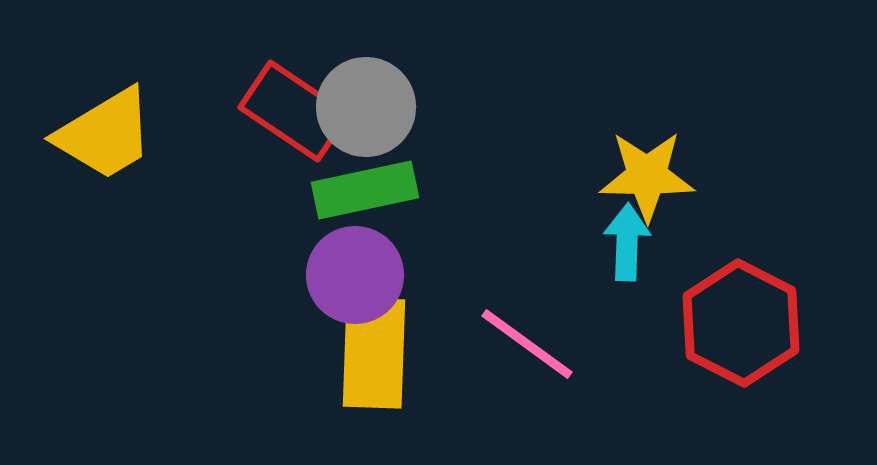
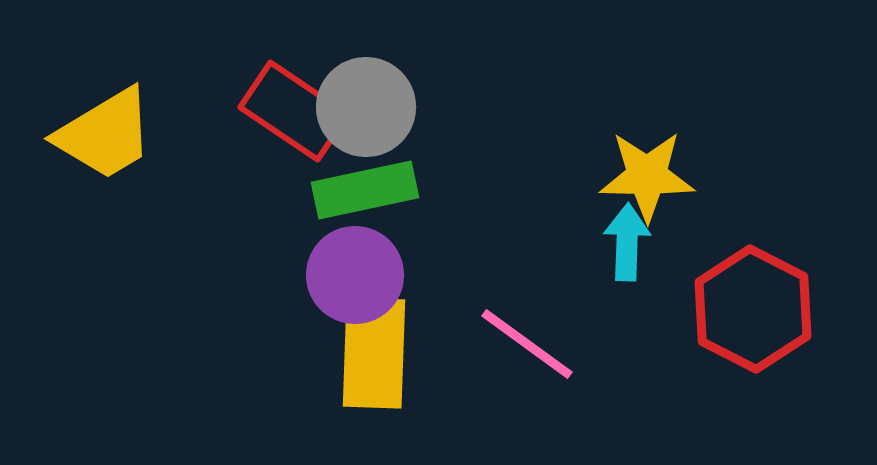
red hexagon: moved 12 px right, 14 px up
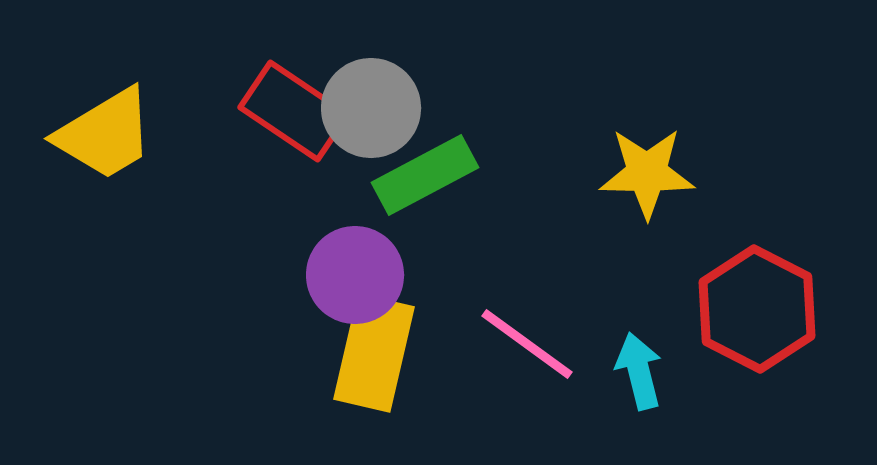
gray circle: moved 5 px right, 1 px down
yellow star: moved 3 px up
green rectangle: moved 60 px right, 15 px up; rotated 16 degrees counterclockwise
cyan arrow: moved 12 px right, 129 px down; rotated 16 degrees counterclockwise
red hexagon: moved 4 px right
yellow rectangle: rotated 11 degrees clockwise
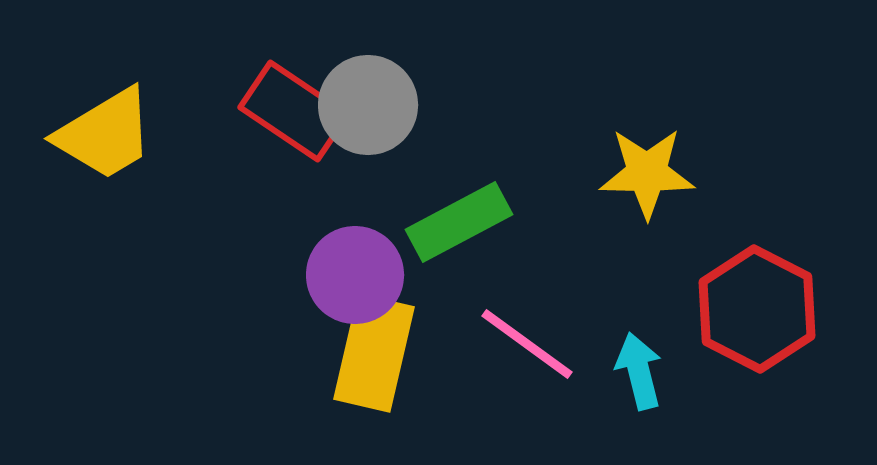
gray circle: moved 3 px left, 3 px up
green rectangle: moved 34 px right, 47 px down
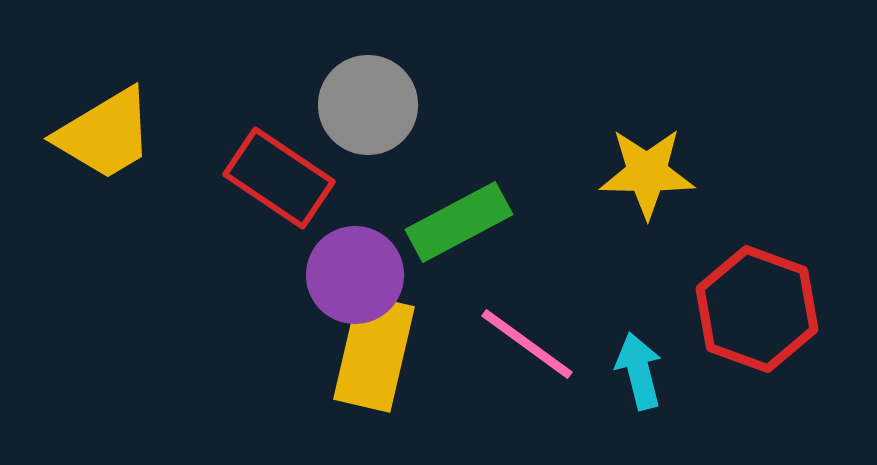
red rectangle: moved 15 px left, 67 px down
red hexagon: rotated 7 degrees counterclockwise
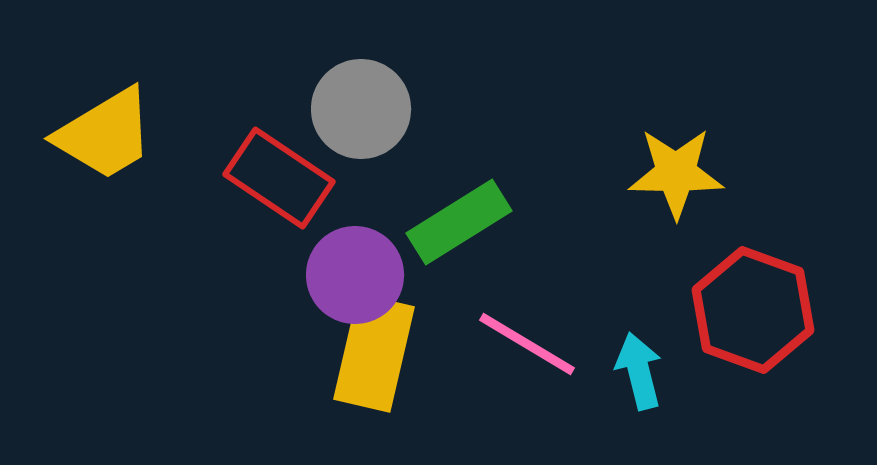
gray circle: moved 7 px left, 4 px down
yellow star: moved 29 px right
green rectangle: rotated 4 degrees counterclockwise
red hexagon: moved 4 px left, 1 px down
pink line: rotated 5 degrees counterclockwise
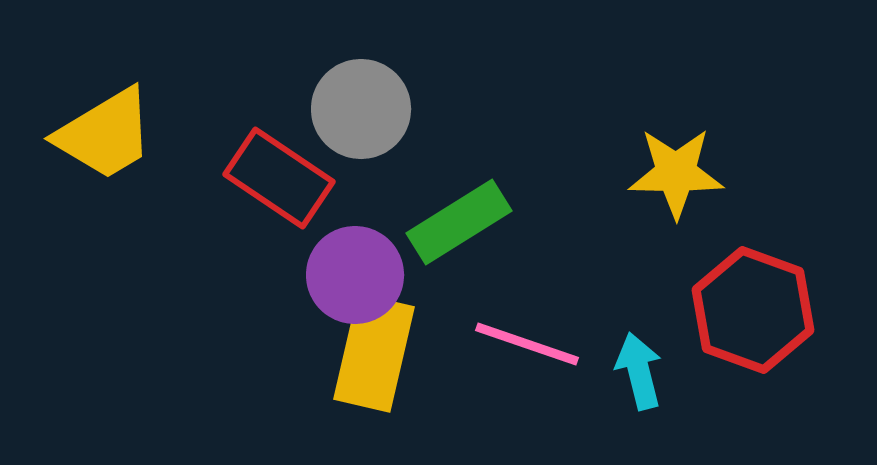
pink line: rotated 12 degrees counterclockwise
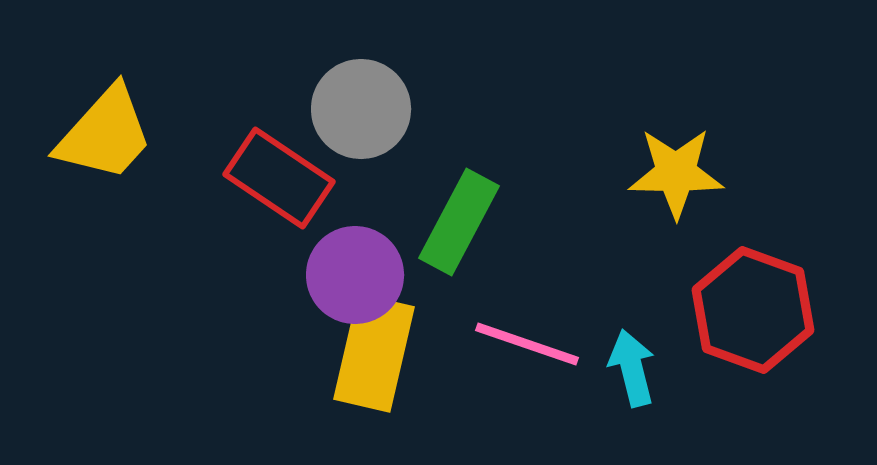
yellow trapezoid: rotated 17 degrees counterclockwise
green rectangle: rotated 30 degrees counterclockwise
cyan arrow: moved 7 px left, 3 px up
